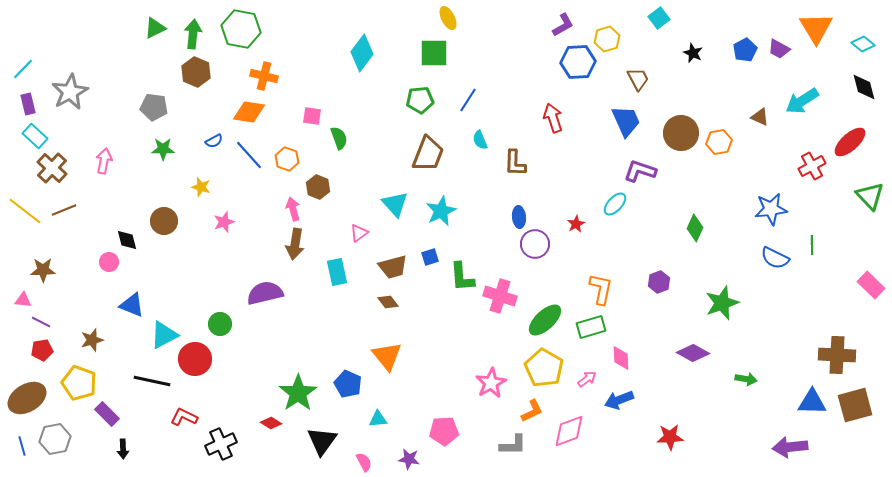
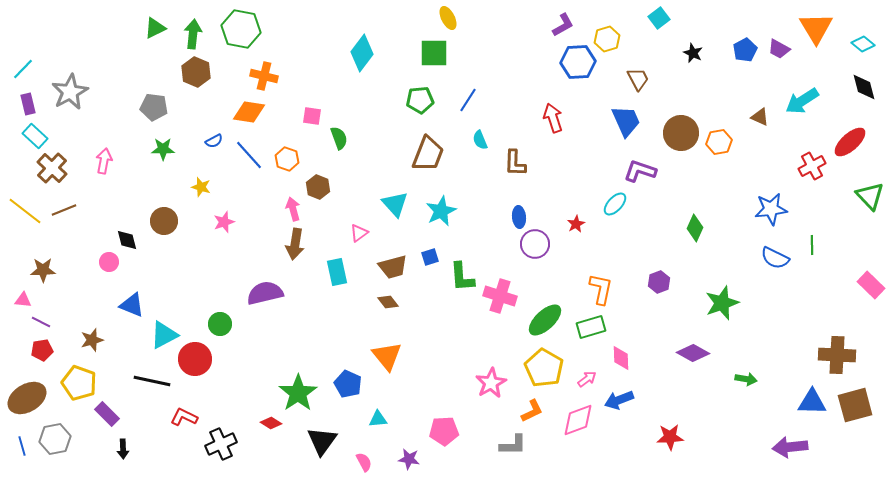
pink diamond at (569, 431): moved 9 px right, 11 px up
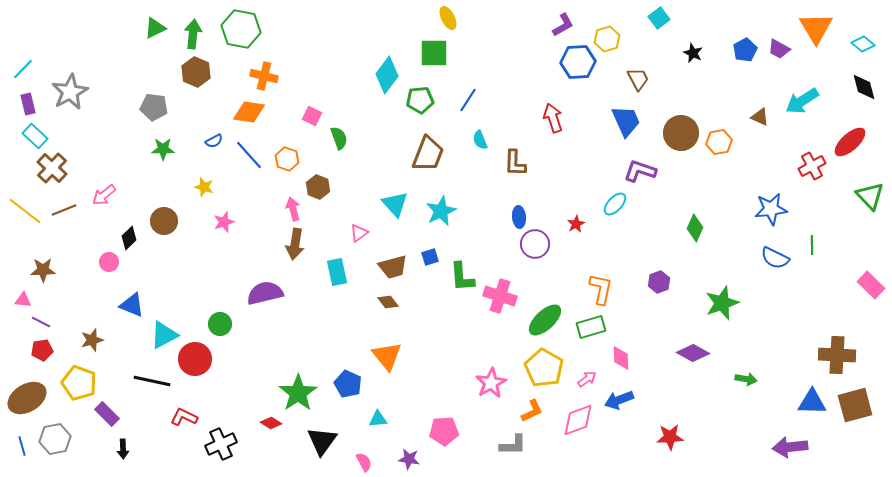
cyan diamond at (362, 53): moved 25 px right, 22 px down
pink square at (312, 116): rotated 18 degrees clockwise
pink arrow at (104, 161): moved 34 px down; rotated 140 degrees counterclockwise
yellow star at (201, 187): moved 3 px right
black diamond at (127, 240): moved 2 px right, 2 px up; rotated 60 degrees clockwise
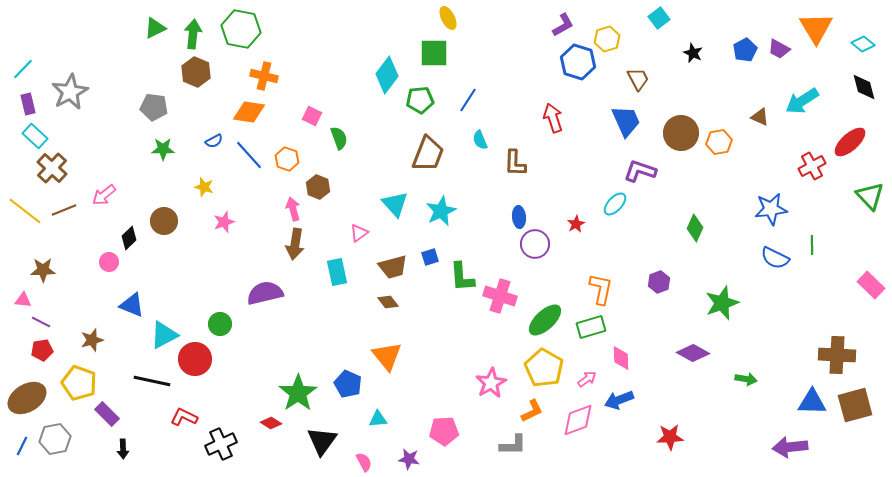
blue hexagon at (578, 62): rotated 20 degrees clockwise
blue line at (22, 446): rotated 42 degrees clockwise
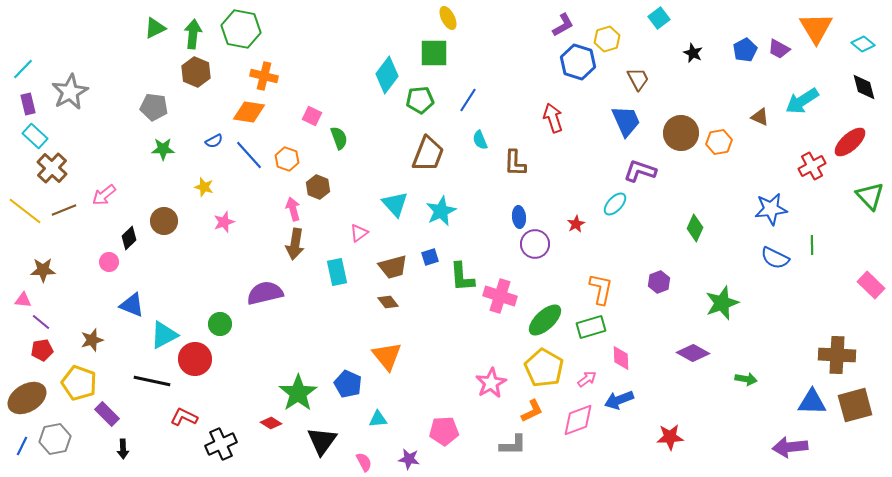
purple line at (41, 322): rotated 12 degrees clockwise
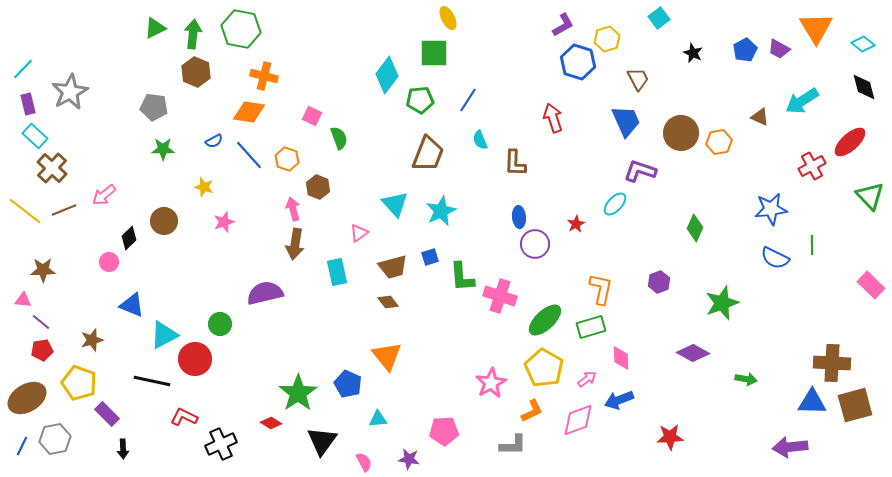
brown cross at (837, 355): moved 5 px left, 8 px down
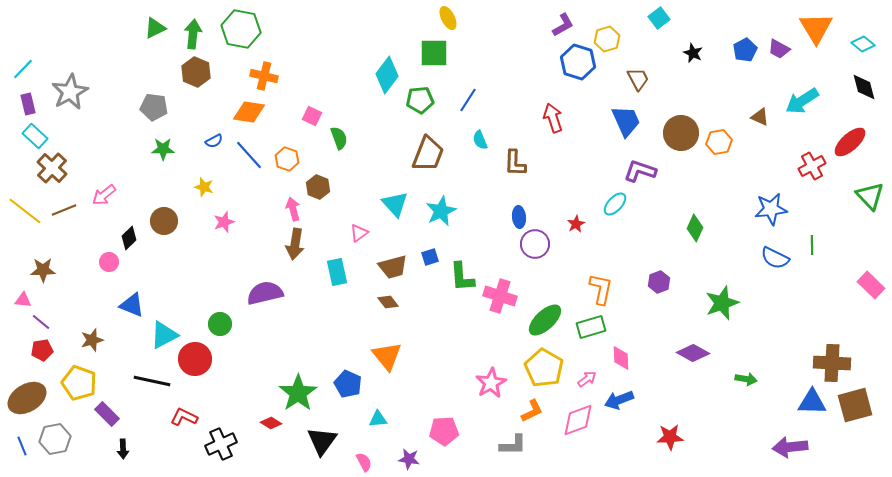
blue line at (22, 446): rotated 48 degrees counterclockwise
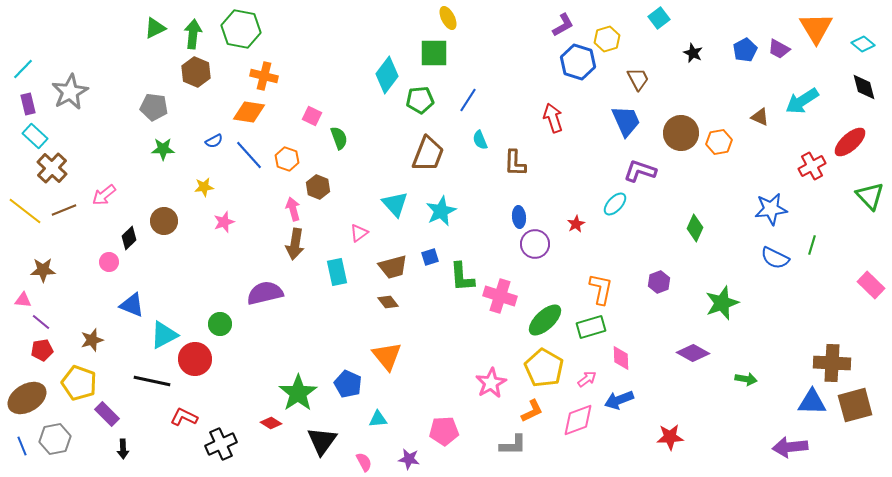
yellow star at (204, 187): rotated 24 degrees counterclockwise
green line at (812, 245): rotated 18 degrees clockwise
